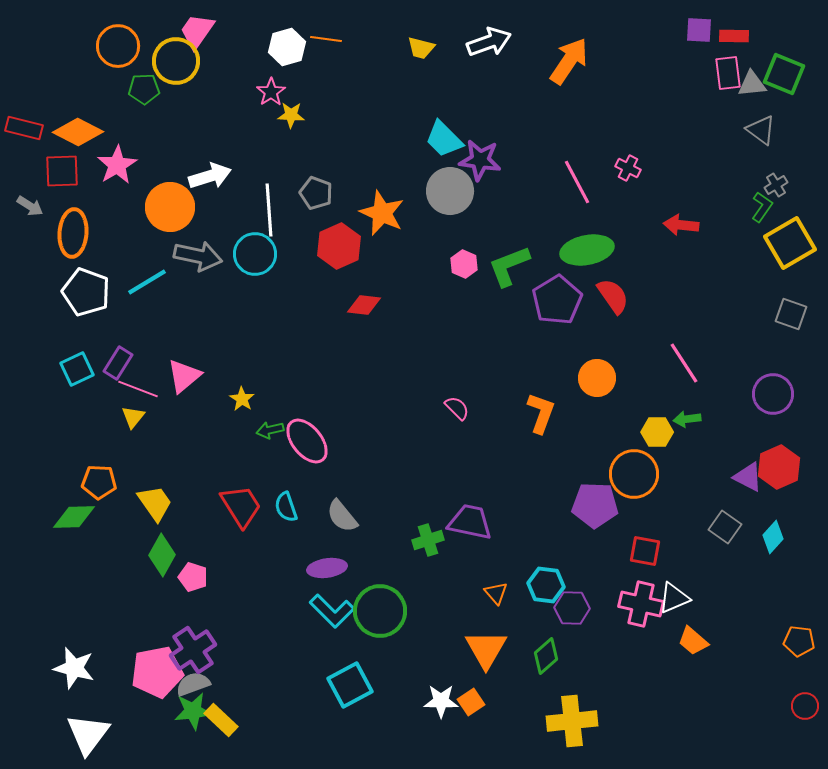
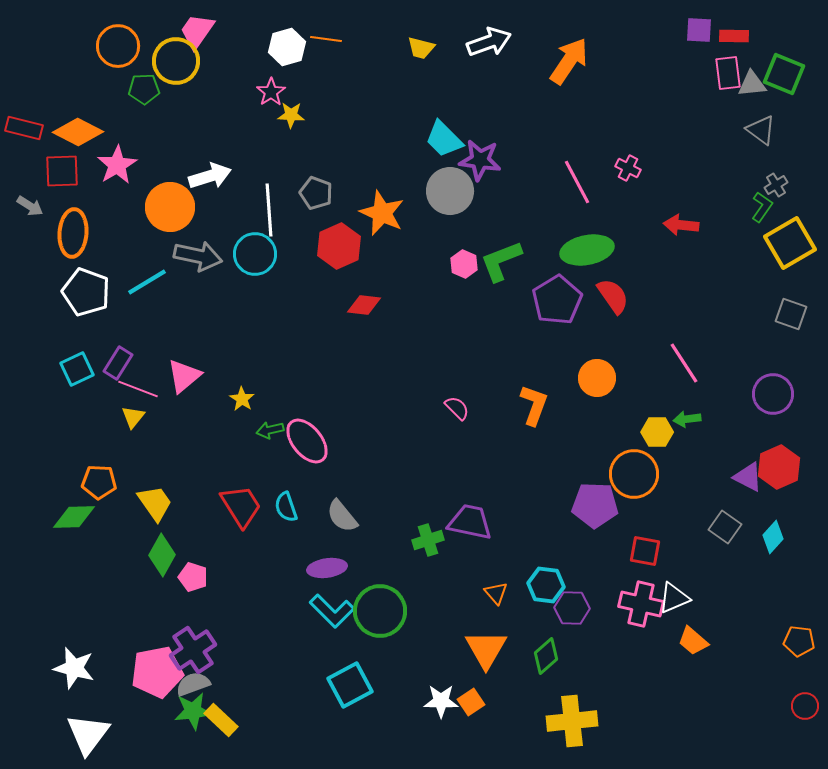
green L-shape at (509, 266): moved 8 px left, 5 px up
orange L-shape at (541, 413): moved 7 px left, 8 px up
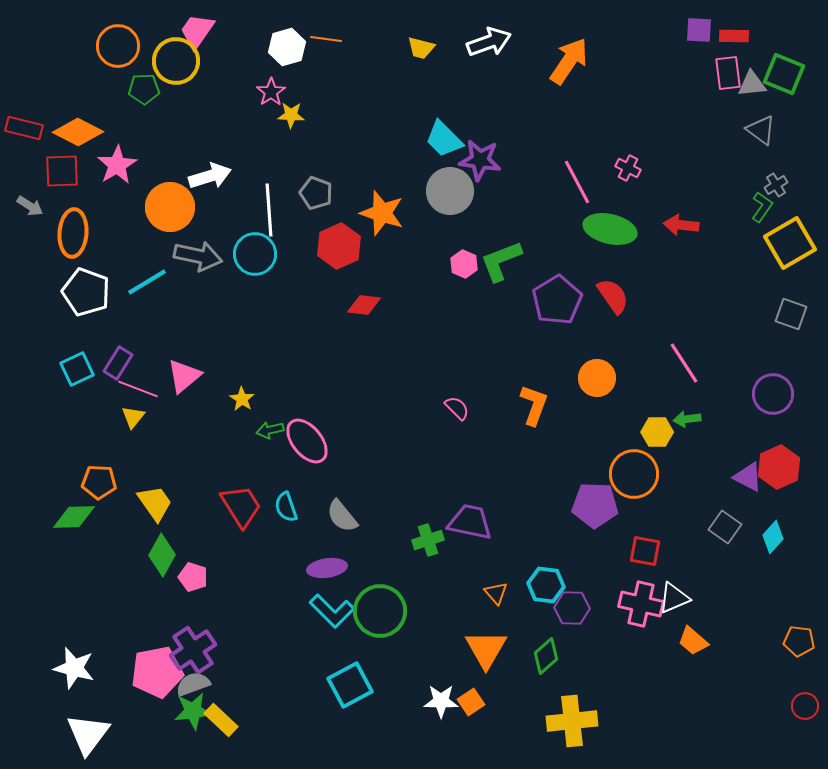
orange star at (382, 213): rotated 6 degrees counterclockwise
green ellipse at (587, 250): moved 23 px right, 21 px up; rotated 24 degrees clockwise
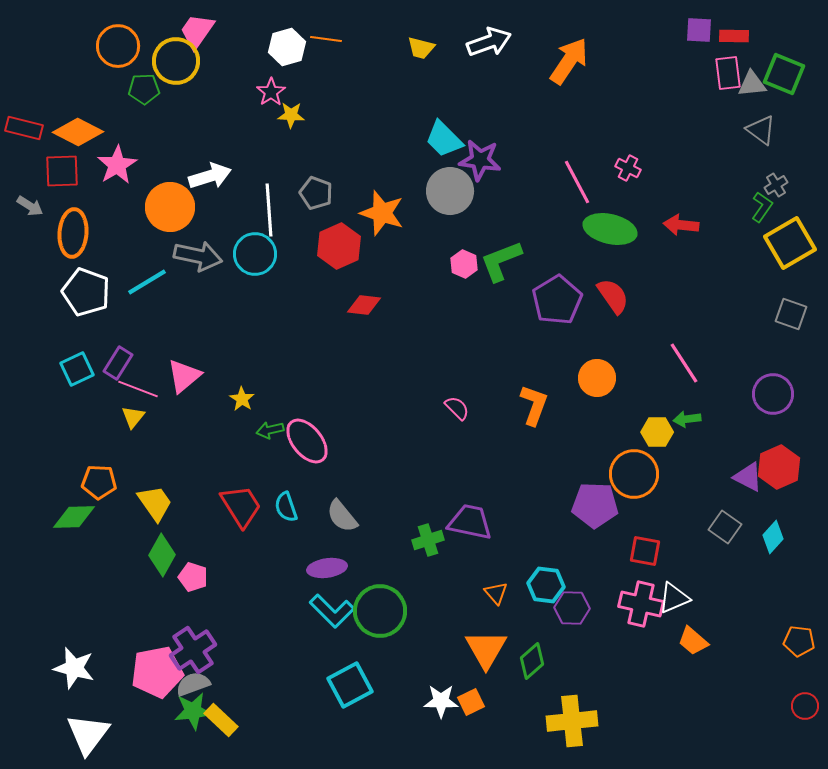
green diamond at (546, 656): moved 14 px left, 5 px down
orange square at (471, 702): rotated 8 degrees clockwise
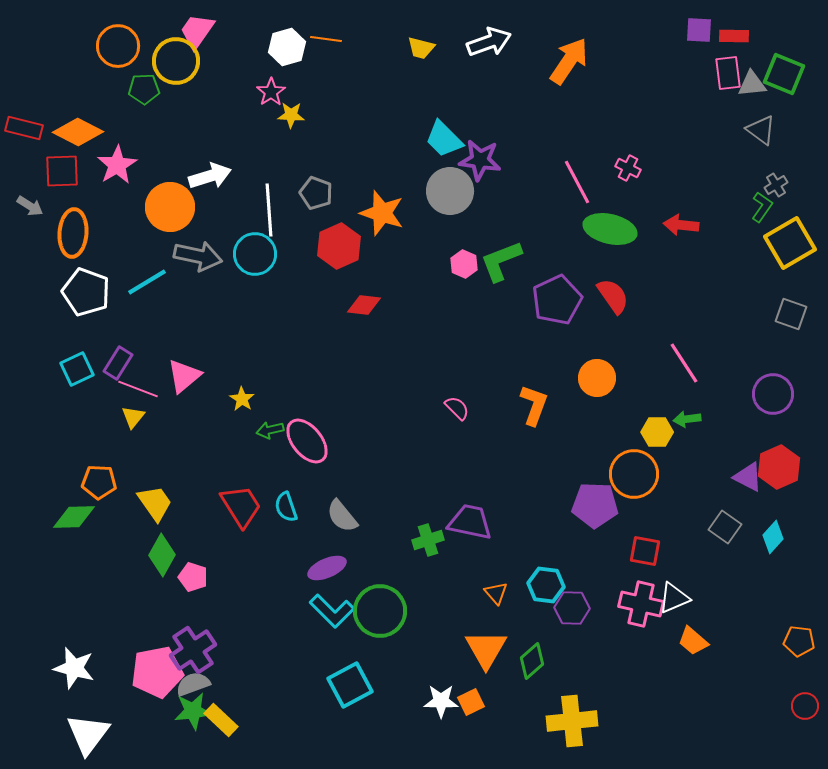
purple pentagon at (557, 300): rotated 6 degrees clockwise
purple ellipse at (327, 568): rotated 15 degrees counterclockwise
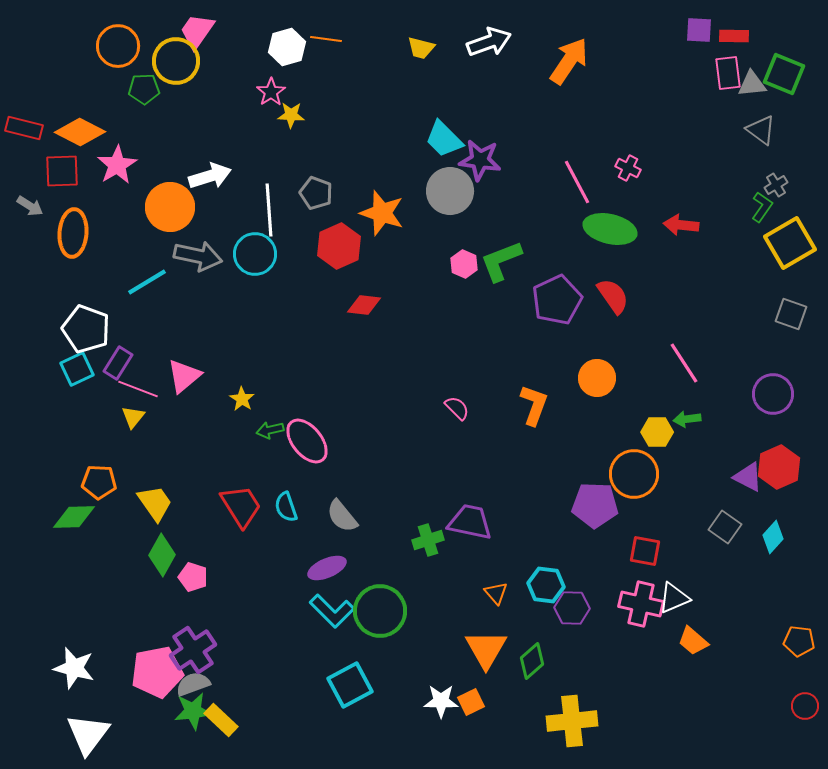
orange diamond at (78, 132): moved 2 px right
white pentagon at (86, 292): moved 37 px down
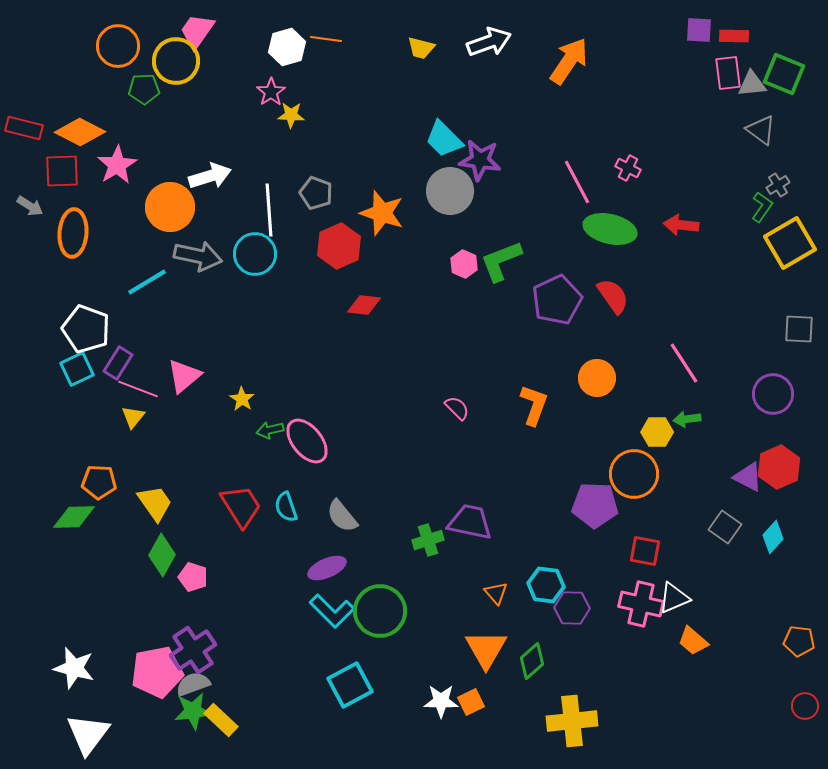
gray cross at (776, 185): moved 2 px right
gray square at (791, 314): moved 8 px right, 15 px down; rotated 16 degrees counterclockwise
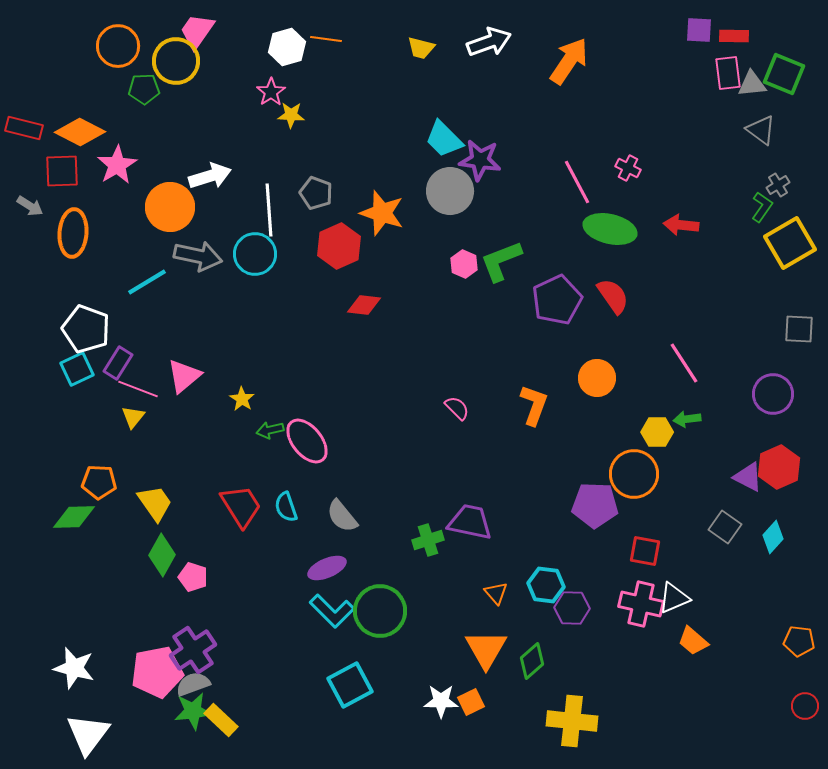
yellow cross at (572, 721): rotated 12 degrees clockwise
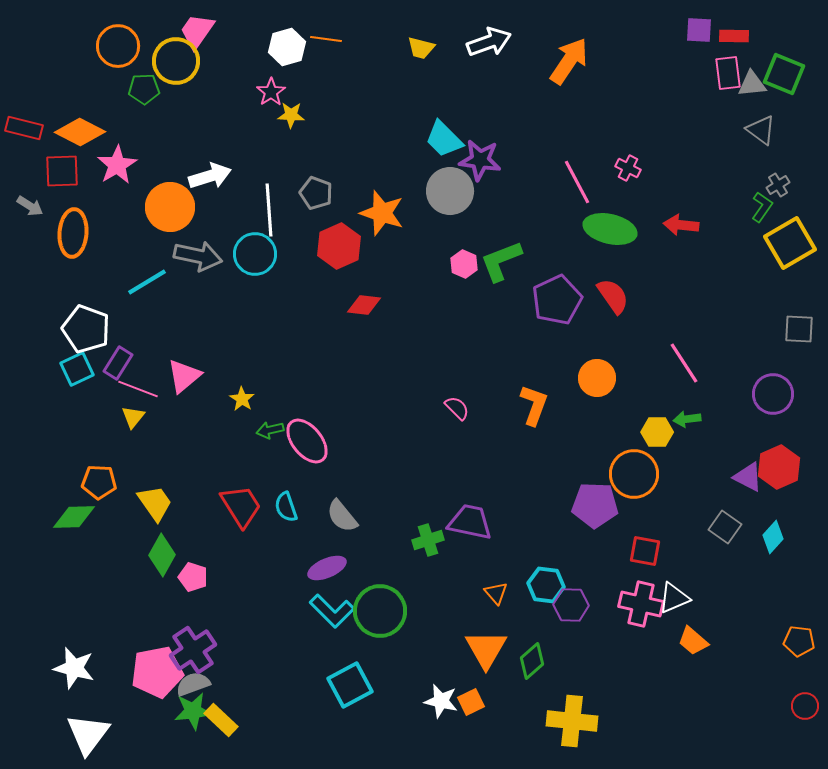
purple hexagon at (572, 608): moved 1 px left, 3 px up
white star at (441, 701): rotated 12 degrees clockwise
